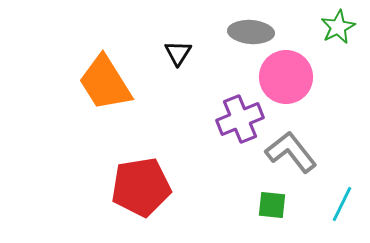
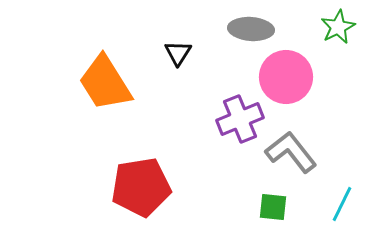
gray ellipse: moved 3 px up
green square: moved 1 px right, 2 px down
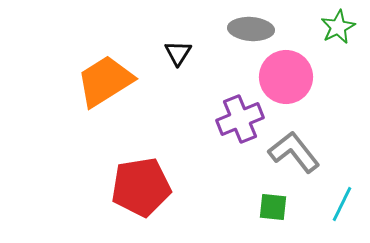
orange trapezoid: moved 2 px up; rotated 90 degrees clockwise
gray L-shape: moved 3 px right
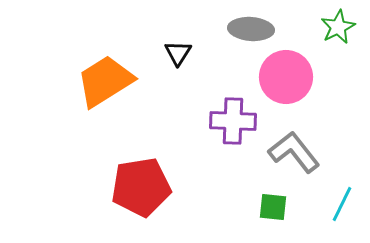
purple cross: moved 7 px left, 2 px down; rotated 24 degrees clockwise
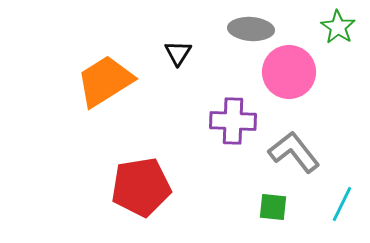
green star: rotated 12 degrees counterclockwise
pink circle: moved 3 px right, 5 px up
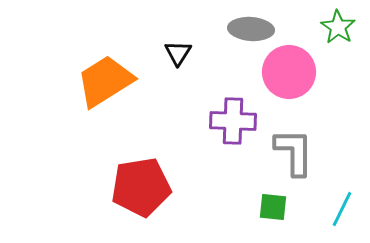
gray L-shape: rotated 38 degrees clockwise
cyan line: moved 5 px down
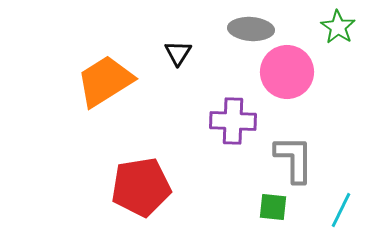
pink circle: moved 2 px left
gray L-shape: moved 7 px down
cyan line: moved 1 px left, 1 px down
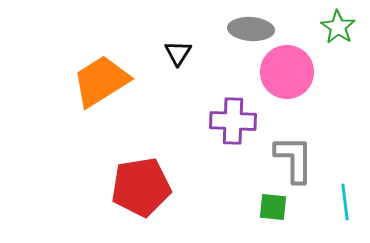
orange trapezoid: moved 4 px left
cyan line: moved 4 px right, 8 px up; rotated 33 degrees counterclockwise
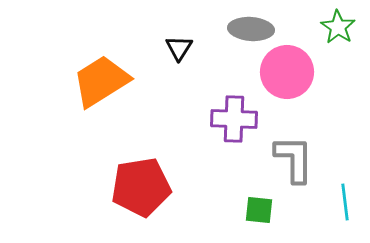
black triangle: moved 1 px right, 5 px up
purple cross: moved 1 px right, 2 px up
green square: moved 14 px left, 3 px down
